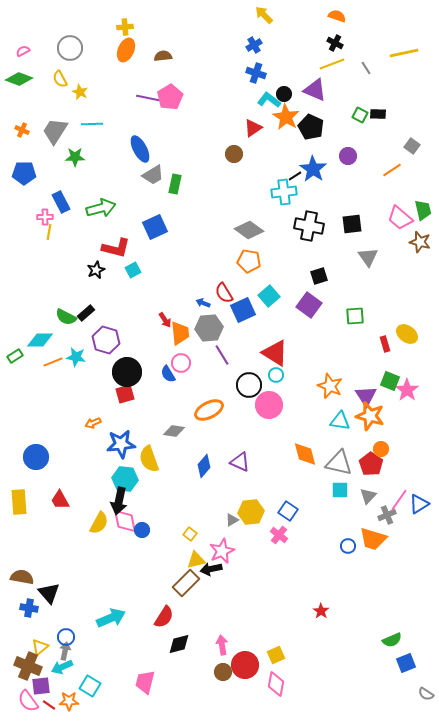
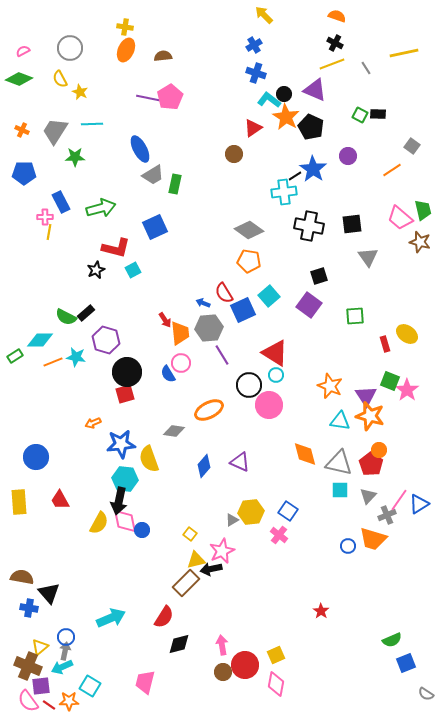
yellow cross at (125, 27): rotated 14 degrees clockwise
orange circle at (381, 449): moved 2 px left, 1 px down
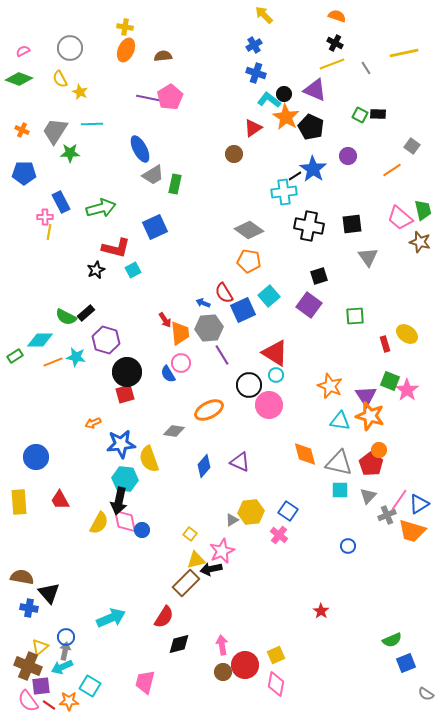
green star at (75, 157): moved 5 px left, 4 px up
orange trapezoid at (373, 539): moved 39 px right, 8 px up
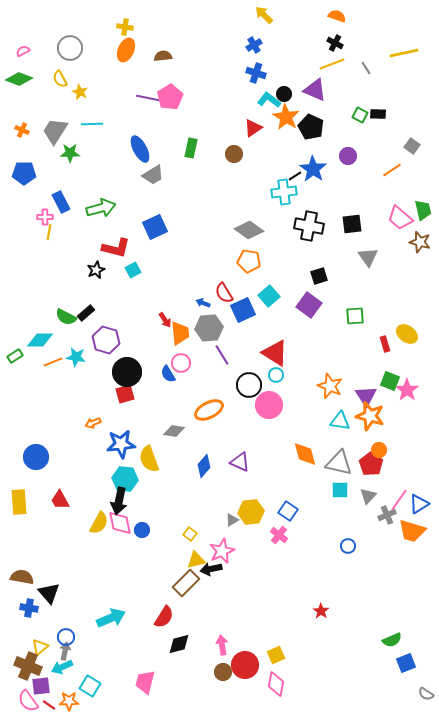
green rectangle at (175, 184): moved 16 px right, 36 px up
pink diamond at (125, 521): moved 5 px left, 2 px down
